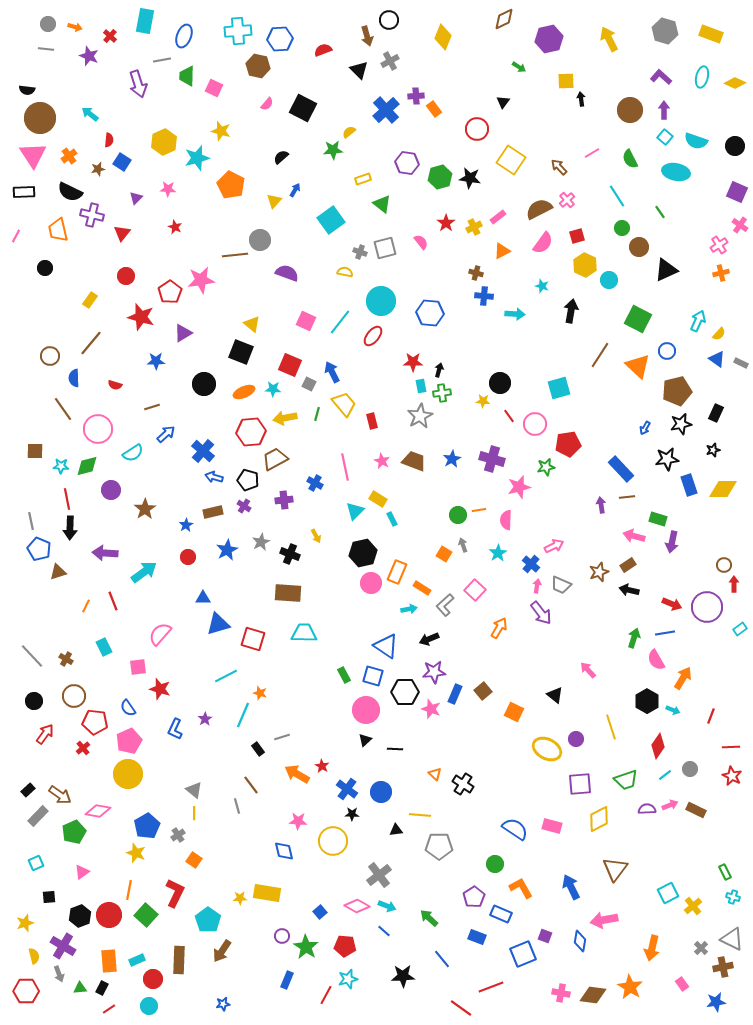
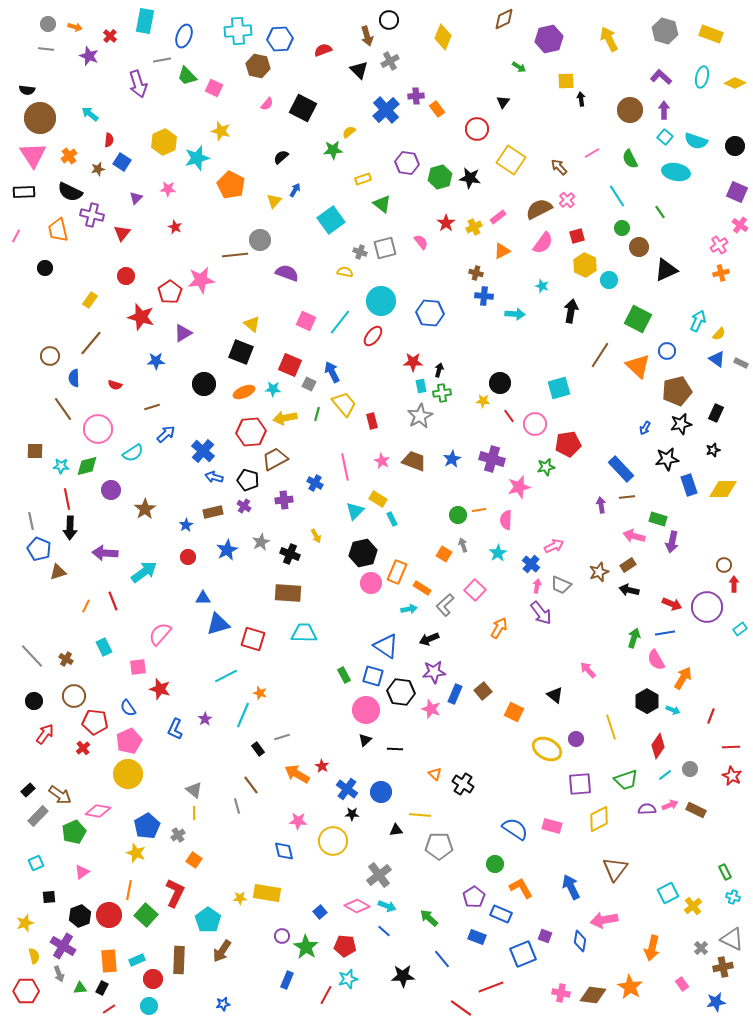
green trapezoid at (187, 76): rotated 45 degrees counterclockwise
orange rectangle at (434, 109): moved 3 px right
black hexagon at (405, 692): moved 4 px left; rotated 8 degrees clockwise
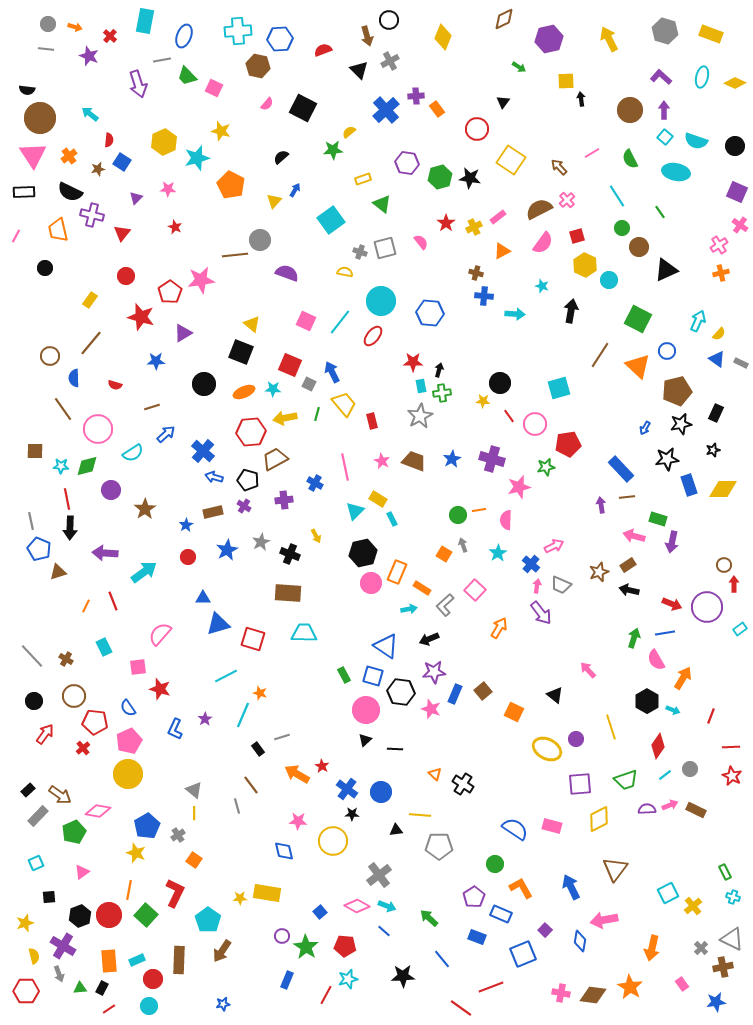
purple square at (545, 936): moved 6 px up; rotated 24 degrees clockwise
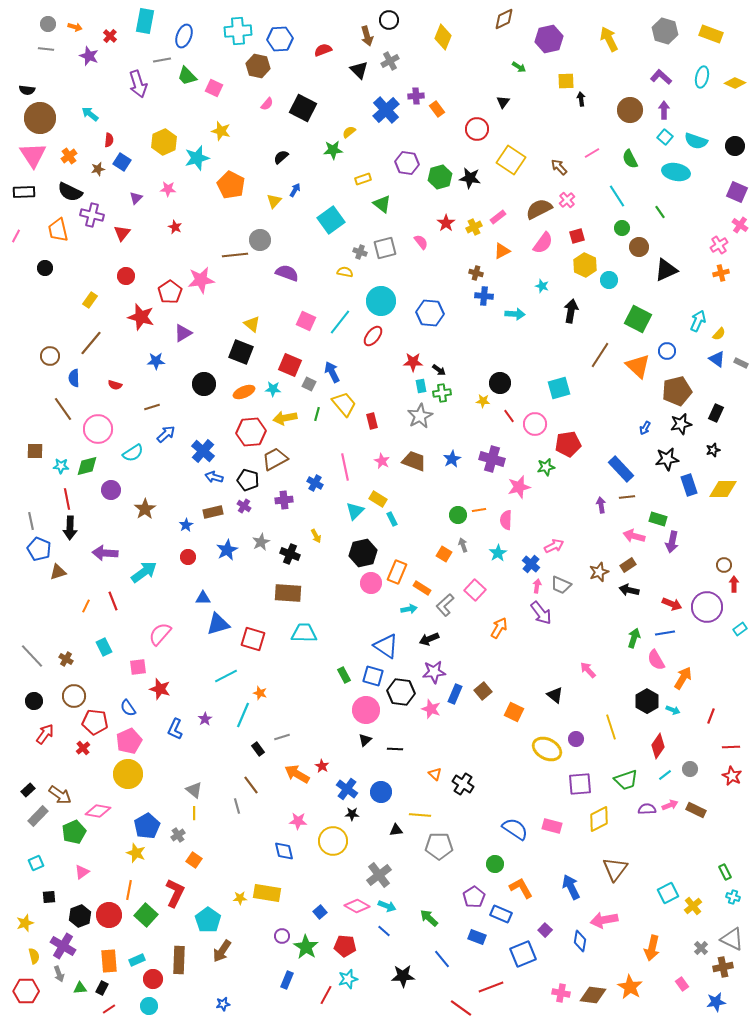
black arrow at (439, 370): rotated 112 degrees clockwise
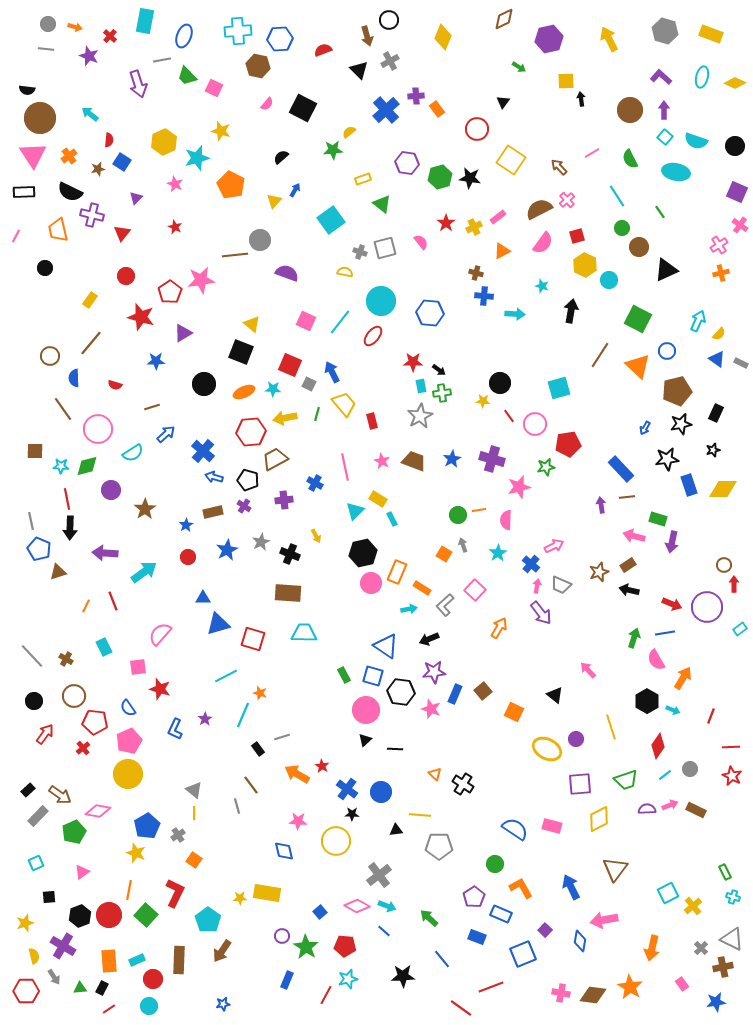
pink star at (168, 189): moved 7 px right, 5 px up; rotated 21 degrees clockwise
yellow circle at (333, 841): moved 3 px right
gray arrow at (59, 974): moved 5 px left, 3 px down; rotated 14 degrees counterclockwise
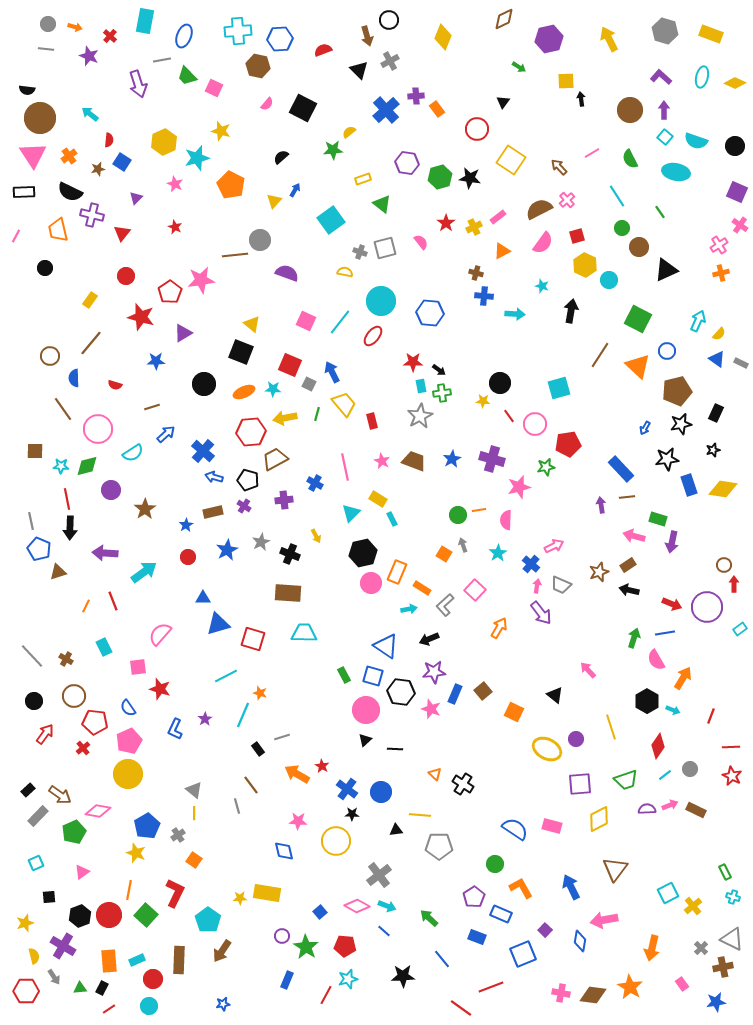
yellow diamond at (723, 489): rotated 8 degrees clockwise
cyan triangle at (355, 511): moved 4 px left, 2 px down
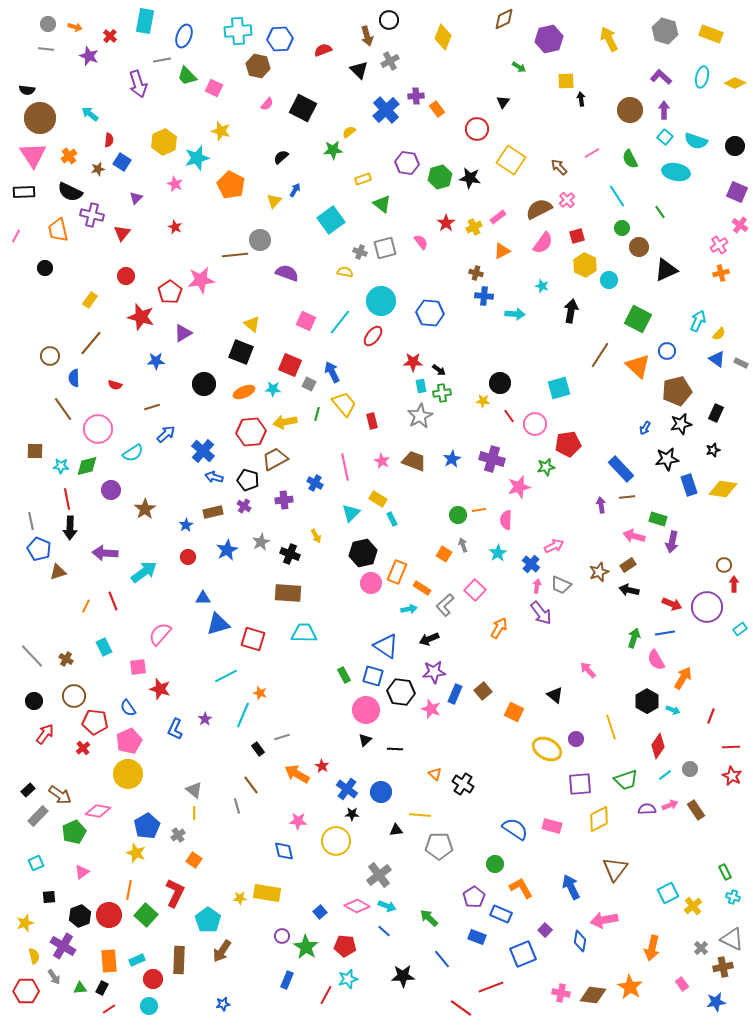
yellow arrow at (285, 418): moved 4 px down
brown rectangle at (696, 810): rotated 30 degrees clockwise
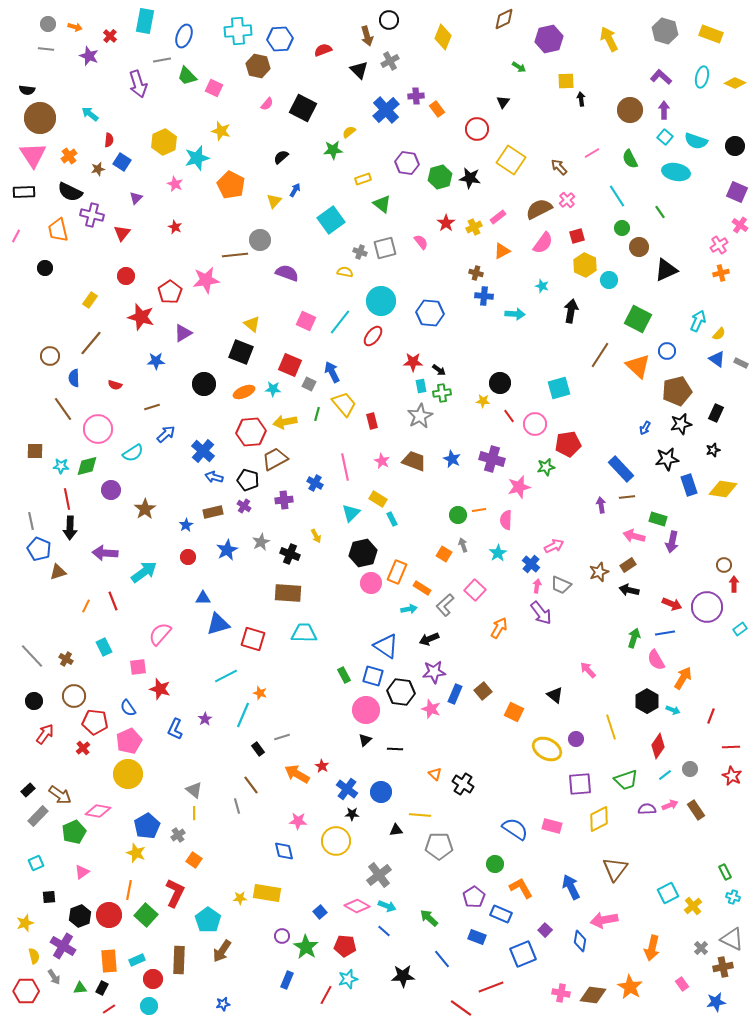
pink star at (201, 280): moved 5 px right
blue star at (452, 459): rotated 18 degrees counterclockwise
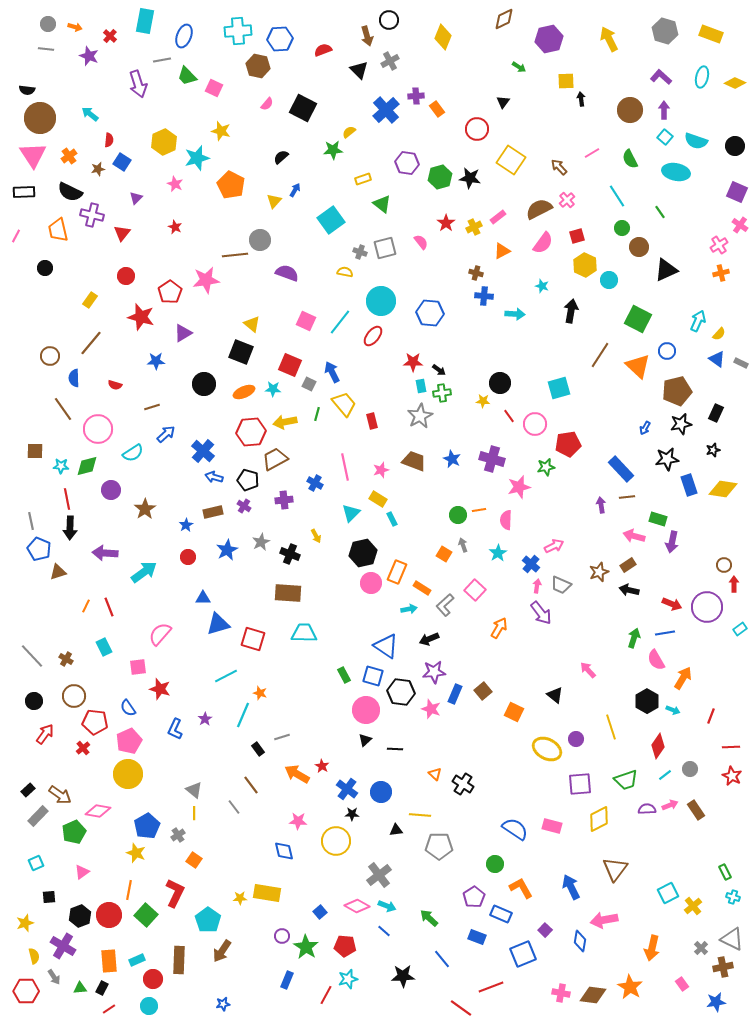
pink star at (382, 461): moved 1 px left, 9 px down; rotated 28 degrees clockwise
red line at (113, 601): moved 4 px left, 6 px down
gray line at (237, 806): moved 3 px left, 1 px down; rotated 21 degrees counterclockwise
